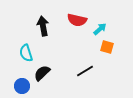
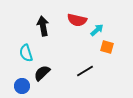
cyan arrow: moved 3 px left, 1 px down
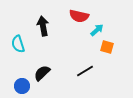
red semicircle: moved 2 px right, 4 px up
cyan semicircle: moved 8 px left, 9 px up
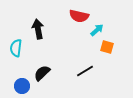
black arrow: moved 5 px left, 3 px down
cyan semicircle: moved 2 px left, 4 px down; rotated 24 degrees clockwise
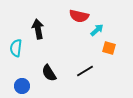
orange square: moved 2 px right, 1 px down
black semicircle: moved 7 px right; rotated 78 degrees counterclockwise
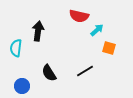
black arrow: moved 2 px down; rotated 18 degrees clockwise
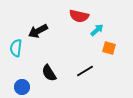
black arrow: rotated 126 degrees counterclockwise
blue circle: moved 1 px down
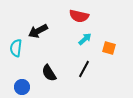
cyan arrow: moved 12 px left, 9 px down
black line: moved 1 px left, 2 px up; rotated 30 degrees counterclockwise
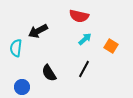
orange square: moved 2 px right, 2 px up; rotated 16 degrees clockwise
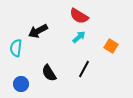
red semicircle: rotated 18 degrees clockwise
cyan arrow: moved 6 px left, 2 px up
blue circle: moved 1 px left, 3 px up
